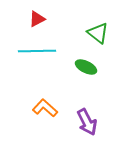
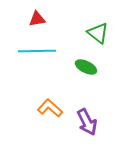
red triangle: rotated 18 degrees clockwise
orange L-shape: moved 5 px right
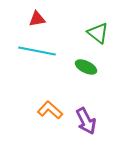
cyan line: rotated 12 degrees clockwise
orange L-shape: moved 2 px down
purple arrow: moved 1 px left, 1 px up
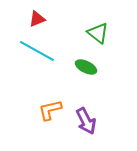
red triangle: rotated 12 degrees counterclockwise
cyan line: rotated 18 degrees clockwise
orange L-shape: rotated 55 degrees counterclockwise
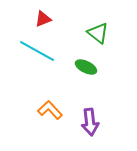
red triangle: moved 6 px right
orange L-shape: rotated 60 degrees clockwise
purple arrow: moved 4 px right, 1 px down; rotated 20 degrees clockwise
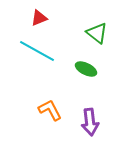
red triangle: moved 4 px left, 1 px up
green triangle: moved 1 px left
green ellipse: moved 2 px down
orange L-shape: rotated 15 degrees clockwise
